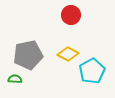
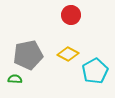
cyan pentagon: moved 3 px right
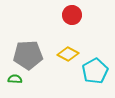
red circle: moved 1 px right
gray pentagon: rotated 8 degrees clockwise
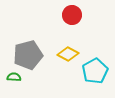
gray pentagon: rotated 12 degrees counterclockwise
green semicircle: moved 1 px left, 2 px up
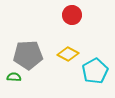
gray pentagon: rotated 12 degrees clockwise
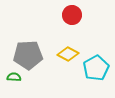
cyan pentagon: moved 1 px right, 3 px up
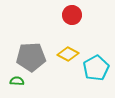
gray pentagon: moved 3 px right, 2 px down
green semicircle: moved 3 px right, 4 px down
